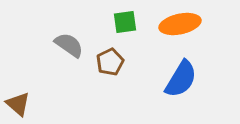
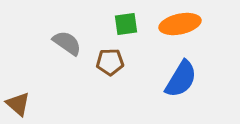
green square: moved 1 px right, 2 px down
gray semicircle: moved 2 px left, 2 px up
brown pentagon: rotated 24 degrees clockwise
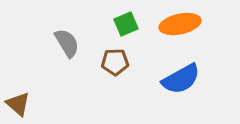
green square: rotated 15 degrees counterclockwise
gray semicircle: rotated 24 degrees clockwise
brown pentagon: moved 5 px right
blue semicircle: rotated 30 degrees clockwise
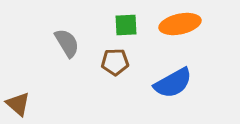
green square: moved 1 px down; rotated 20 degrees clockwise
blue semicircle: moved 8 px left, 4 px down
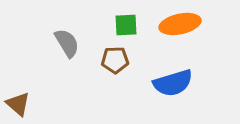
brown pentagon: moved 2 px up
blue semicircle: rotated 12 degrees clockwise
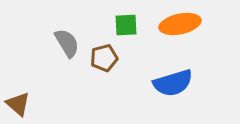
brown pentagon: moved 11 px left, 2 px up; rotated 12 degrees counterclockwise
